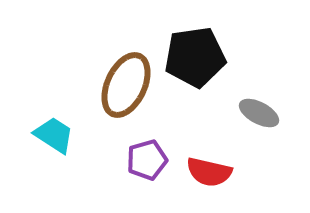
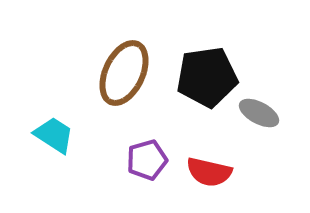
black pentagon: moved 12 px right, 20 px down
brown ellipse: moved 2 px left, 12 px up
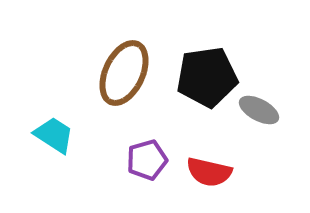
gray ellipse: moved 3 px up
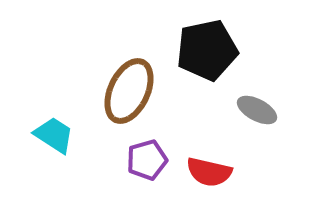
brown ellipse: moved 5 px right, 18 px down
black pentagon: moved 27 px up; rotated 4 degrees counterclockwise
gray ellipse: moved 2 px left
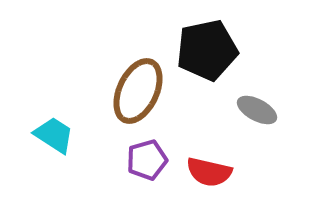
brown ellipse: moved 9 px right
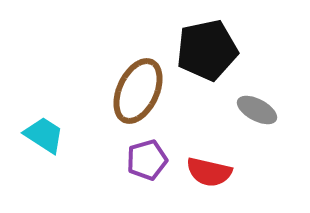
cyan trapezoid: moved 10 px left
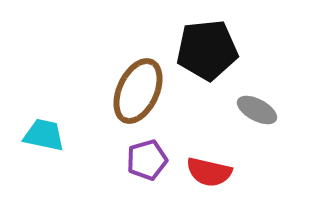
black pentagon: rotated 6 degrees clockwise
cyan trapezoid: rotated 21 degrees counterclockwise
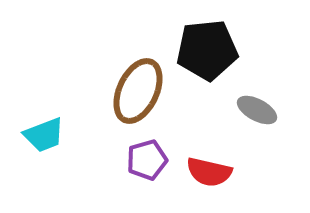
cyan trapezoid: rotated 147 degrees clockwise
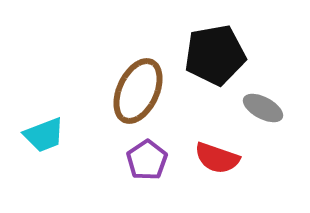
black pentagon: moved 8 px right, 5 px down; rotated 4 degrees counterclockwise
gray ellipse: moved 6 px right, 2 px up
purple pentagon: rotated 18 degrees counterclockwise
red semicircle: moved 8 px right, 14 px up; rotated 6 degrees clockwise
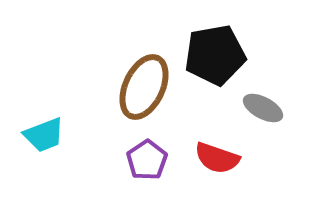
brown ellipse: moved 6 px right, 4 px up
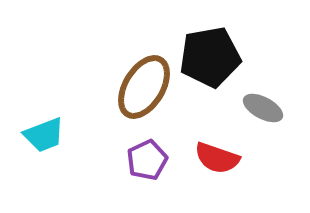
black pentagon: moved 5 px left, 2 px down
brown ellipse: rotated 6 degrees clockwise
purple pentagon: rotated 9 degrees clockwise
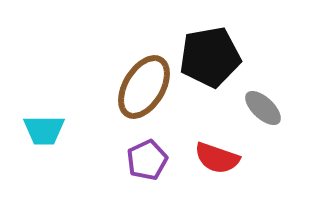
gray ellipse: rotated 15 degrees clockwise
cyan trapezoid: moved 5 px up; rotated 21 degrees clockwise
